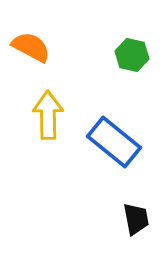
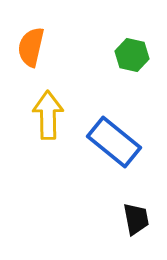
orange semicircle: rotated 105 degrees counterclockwise
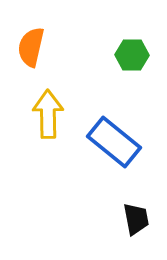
green hexagon: rotated 12 degrees counterclockwise
yellow arrow: moved 1 px up
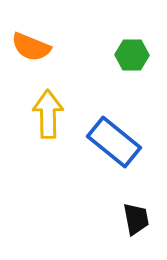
orange semicircle: rotated 81 degrees counterclockwise
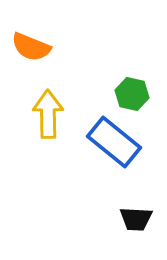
green hexagon: moved 39 px down; rotated 12 degrees clockwise
black trapezoid: rotated 104 degrees clockwise
